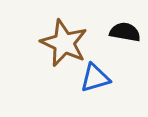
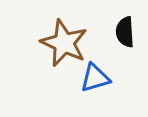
black semicircle: rotated 104 degrees counterclockwise
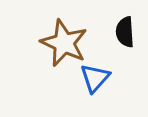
blue triangle: rotated 32 degrees counterclockwise
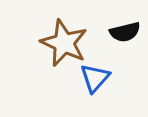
black semicircle: rotated 100 degrees counterclockwise
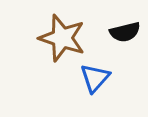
brown star: moved 2 px left, 5 px up; rotated 6 degrees counterclockwise
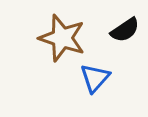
black semicircle: moved 2 px up; rotated 20 degrees counterclockwise
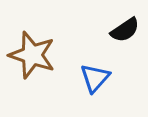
brown star: moved 30 px left, 17 px down
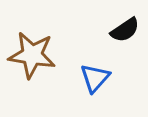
brown star: rotated 9 degrees counterclockwise
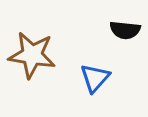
black semicircle: rotated 40 degrees clockwise
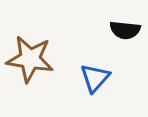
brown star: moved 2 px left, 4 px down
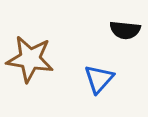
blue triangle: moved 4 px right, 1 px down
